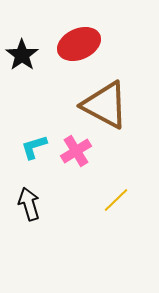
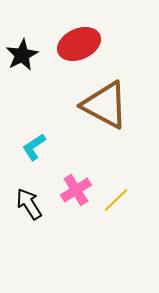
black star: rotated 8 degrees clockwise
cyan L-shape: rotated 16 degrees counterclockwise
pink cross: moved 39 px down
black arrow: rotated 16 degrees counterclockwise
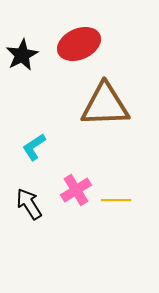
brown triangle: rotated 30 degrees counterclockwise
yellow line: rotated 44 degrees clockwise
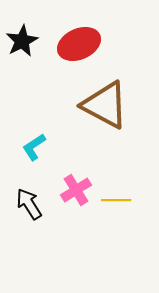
black star: moved 14 px up
brown triangle: rotated 30 degrees clockwise
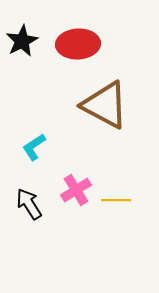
red ellipse: moved 1 px left; rotated 21 degrees clockwise
